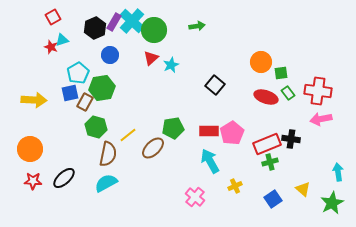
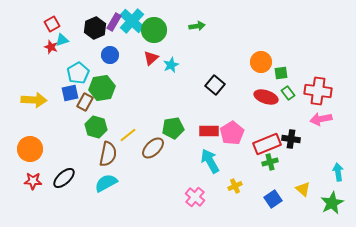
red square at (53, 17): moved 1 px left, 7 px down
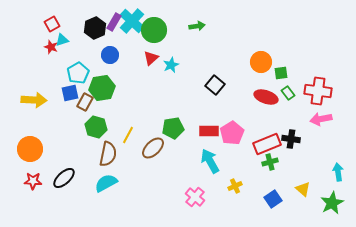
yellow line at (128, 135): rotated 24 degrees counterclockwise
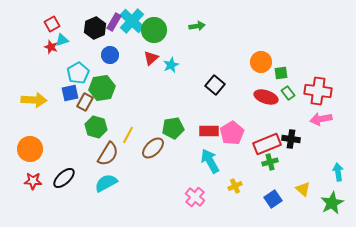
brown semicircle at (108, 154): rotated 20 degrees clockwise
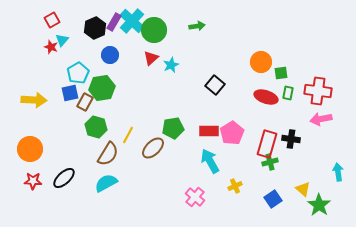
red square at (52, 24): moved 4 px up
cyan triangle at (62, 40): rotated 32 degrees counterclockwise
green rectangle at (288, 93): rotated 48 degrees clockwise
red rectangle at (267, 144): rotated 52 degrees counterclockwise
green star at (332, 203): moved 13 px left, 2 px down; rotated 10 degrees counterclockwise
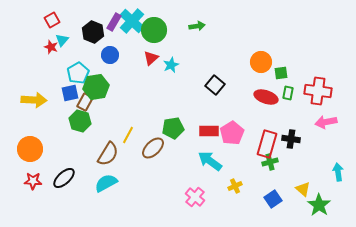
black hexagon at (95, 28): moved 2 px left, 4 px down; rotated 15 degrees counterclockwise
green hexagon at (102, 88): moved 6 px left, 1 px up
pink arrow at (321, 119): moved 5 px right, 3 px down
green hexagon at (96, 127): moved 16 px left, 6 px up
cyan arrow at (210, 161): rotated 25 degrees counterclockwise
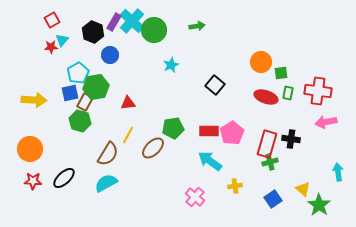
red star at (51, 47): rotated 24 degrees counterclockwise
red triangle at (151, 58): moved 23 px left, 45 px down; rotated 35 degrees clockwise
yellow cross at (235, 186): rotated 16 degrees clockwise
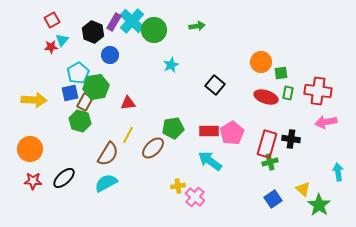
yellow cross at (235, 186): moved 57 px left
